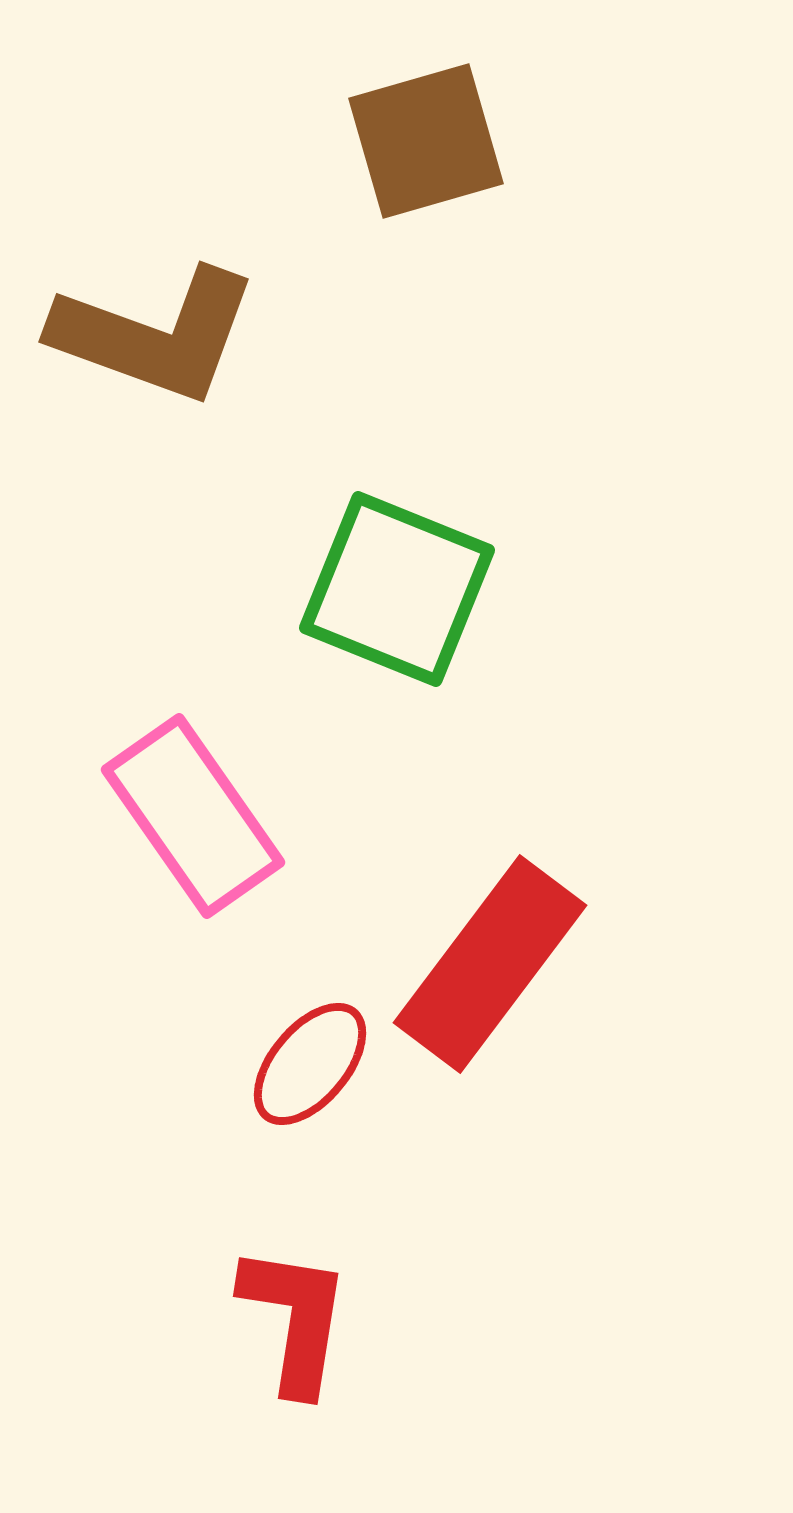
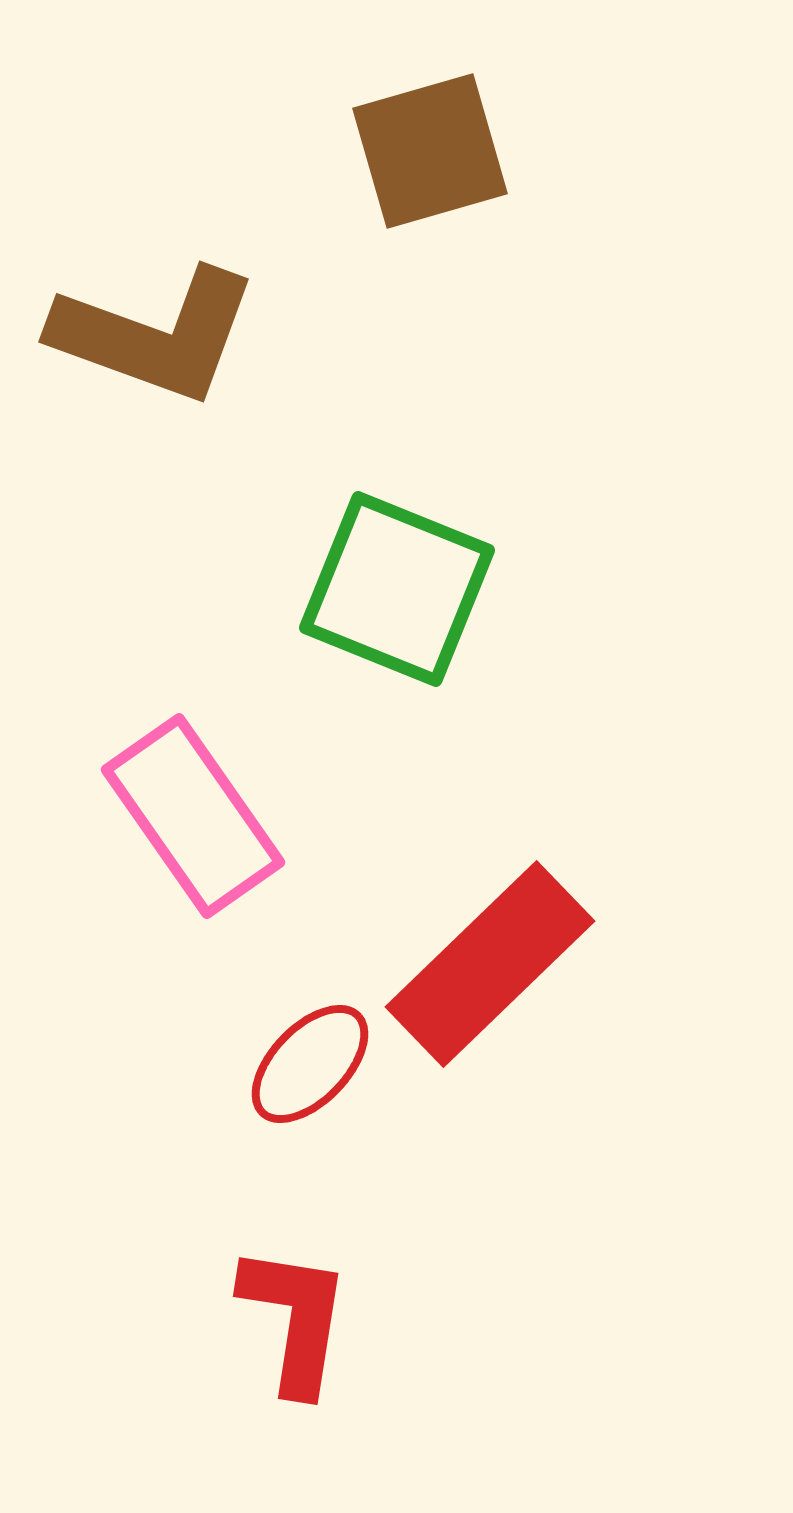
brown square: moved 4 px right, 10 px down
red rectangle: rotated 9 degrees clockwise
red ellipse: rotated 4 degrees clockwise
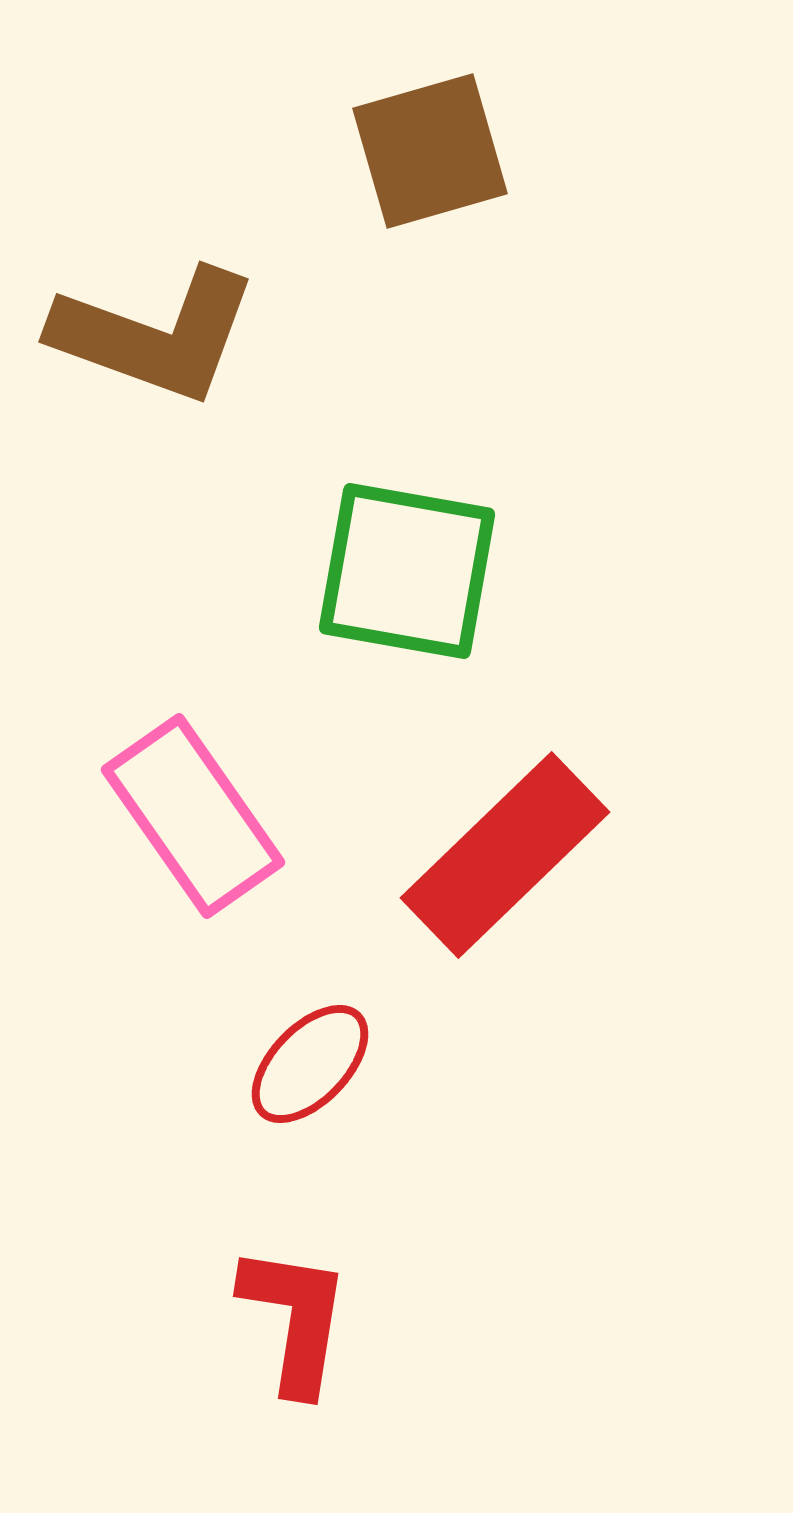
green square: moved 10 px right, 18 px up; rotated 12 degrees counterclockwise
red rectangle: moved 15 px right, 109 px up
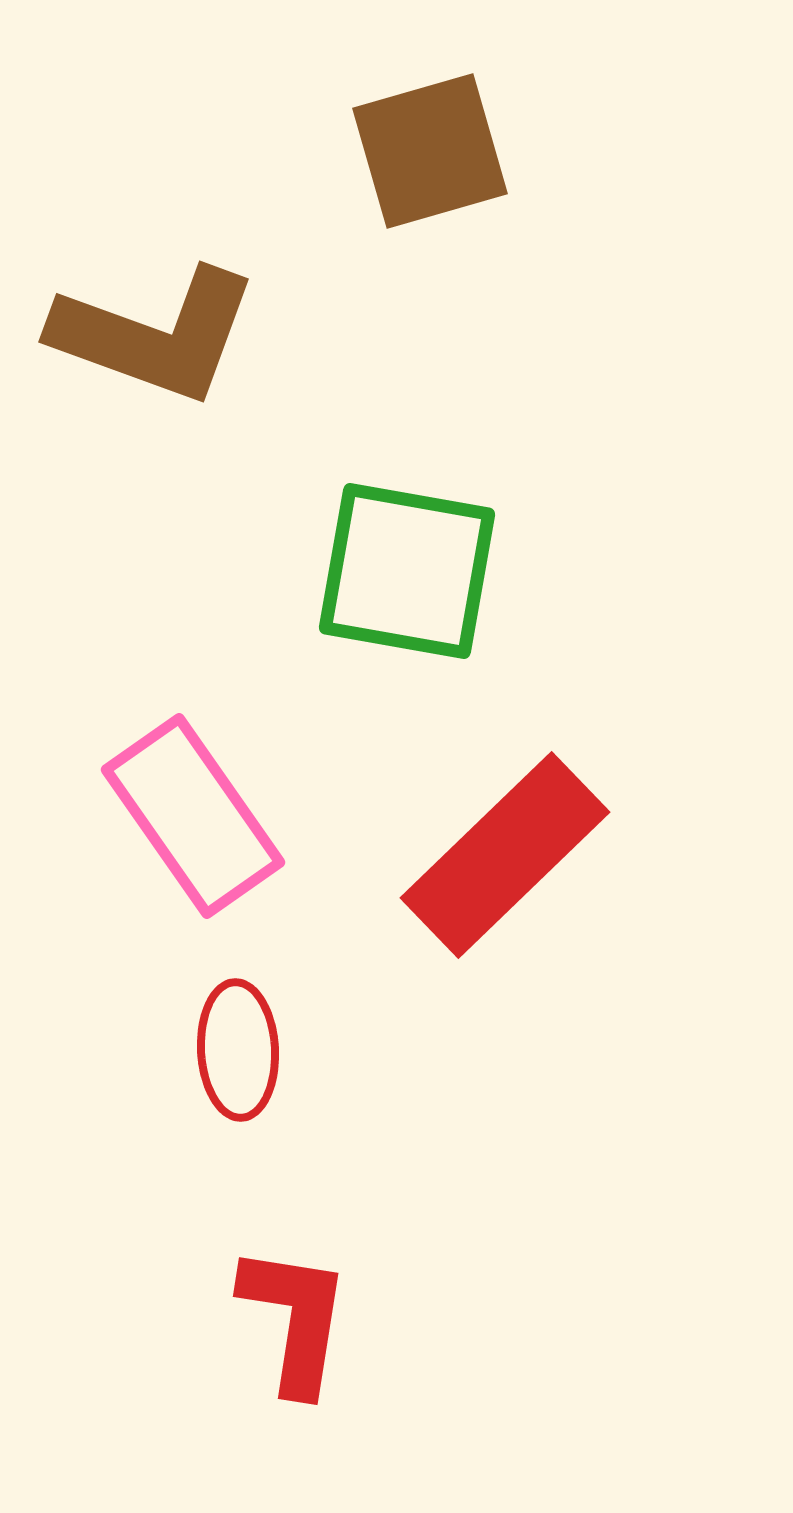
red ellipse: moved 72 px left, 14 px up; rotated 47 degrees counterclockwise
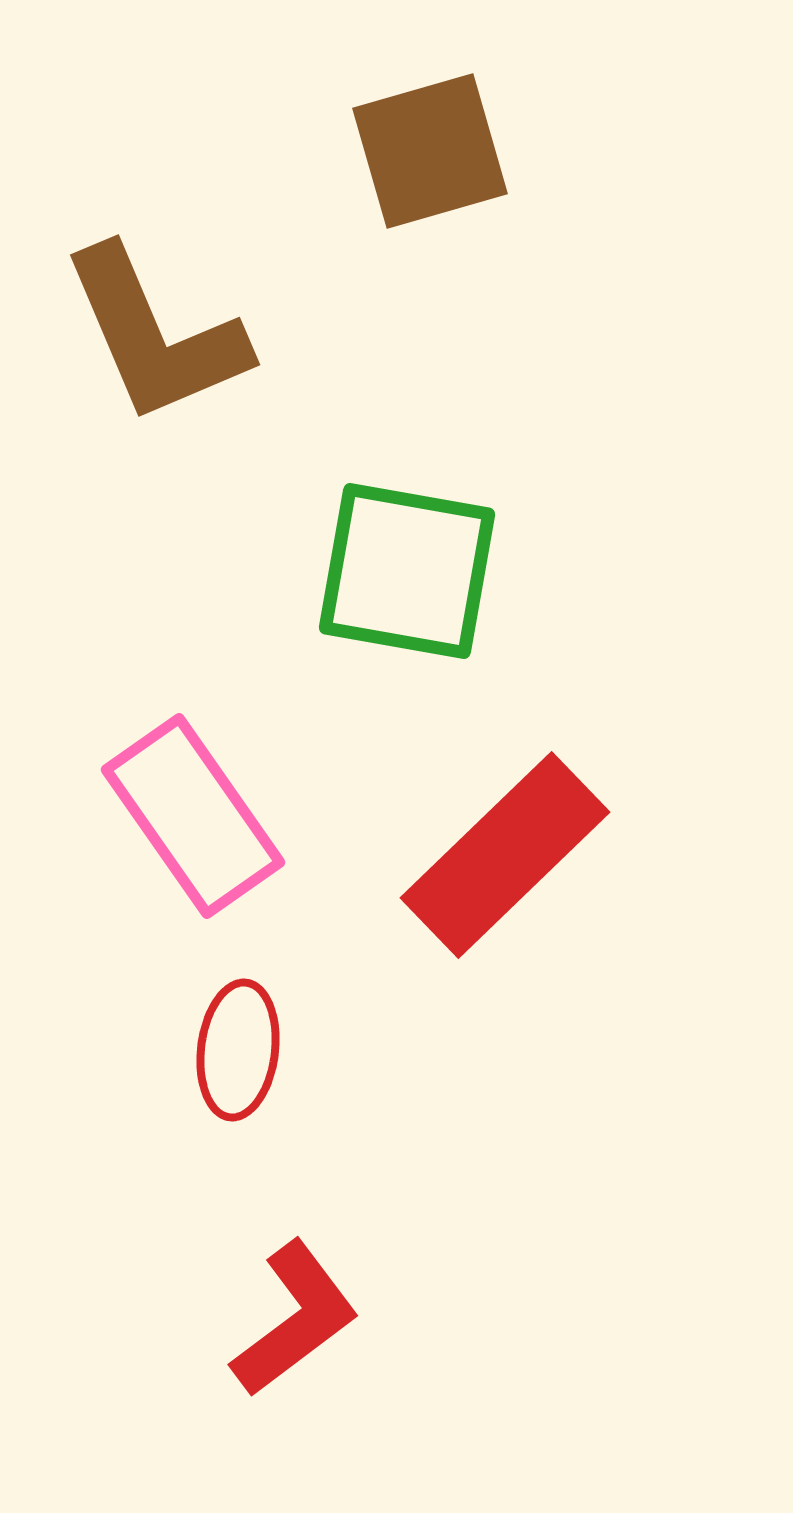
brown L-shape: rotated 47 degrees clockwise
red ellipse: rotated 10 degrees clockwise
red L-shape: rotated 44 degrees clockwise
